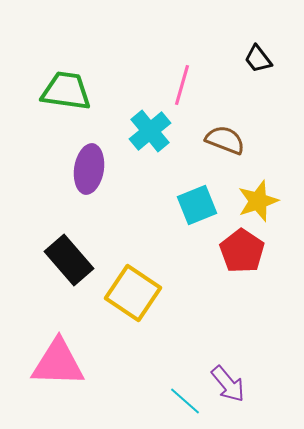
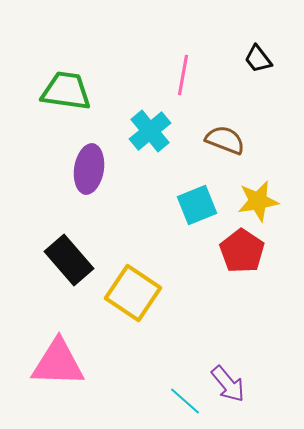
pink line: moved 1 px right, 10 px up; rotated 6 degrees counterclockwise
yellow star: rotated 9 degrees clockwise
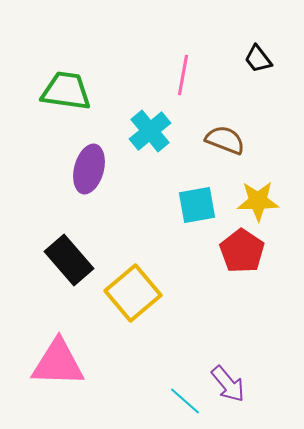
purple ellipse: rotated 6 degrees clockwise
yellow star: rotated 9 degrees clockwise
cyan square: rotated 12 degrees clockwise
yellow square: rotated 16 degrees clockwise
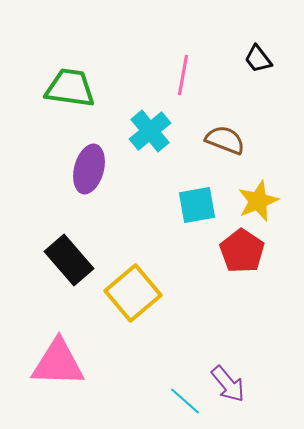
green trapezoid: moved 4 px right, 3 px up
yellow star: rotated 21 degrees counterclockwise
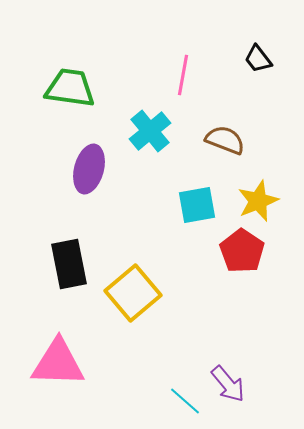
black rectangle: moved 4 px down; rotated 30 degrees clockwise
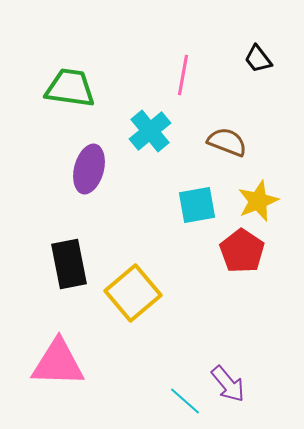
brown semicircle: moved 2 px right, 2 px down
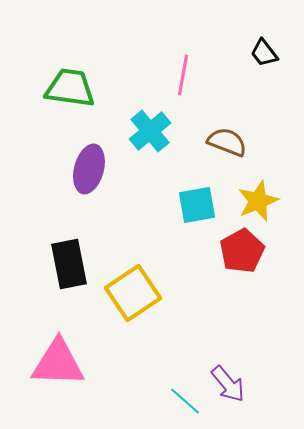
black trapezoid: moved 6 px right, 6 px up
red pentagon: rotated 9 degrees clockwise
yellow square: rotated 6 degrees clockwise
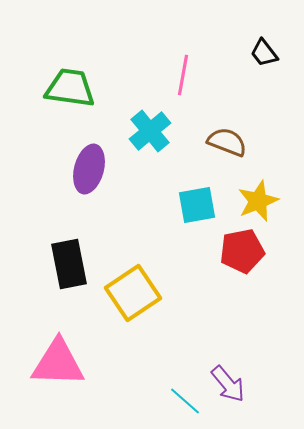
red pentagon: rotated 18 degrees clockwise
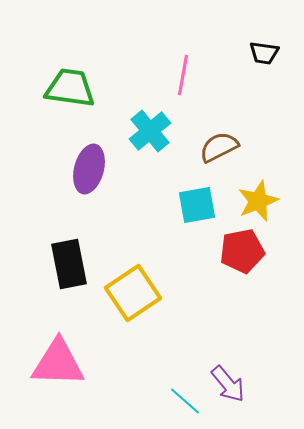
black trapezoid: rotated 44 degrees counterclockwise
brown semicircle: moved 8 px left, 5 px down; rotated 48 degrees counterclockwise
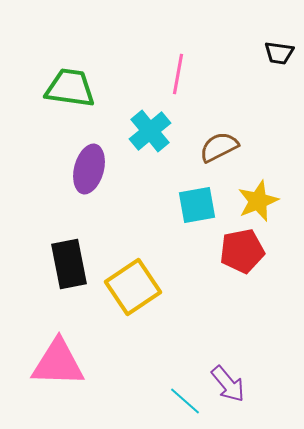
black trapezoid: moved 15 px right
pink line: moved 5 px left, 1 px up
yellow square: moved 6 px up
